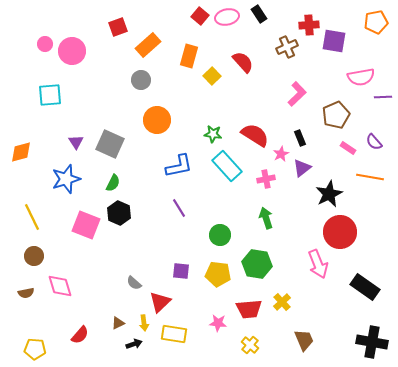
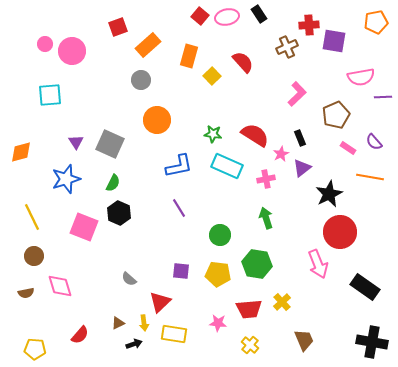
cyan rectangle at (227, 166): rotated 24 degrees counterclockwise
pink square at (86, 225): moved 2 px left, 2 px down
gray semicircle at (134, 283): moved 5 px left, 4 px up
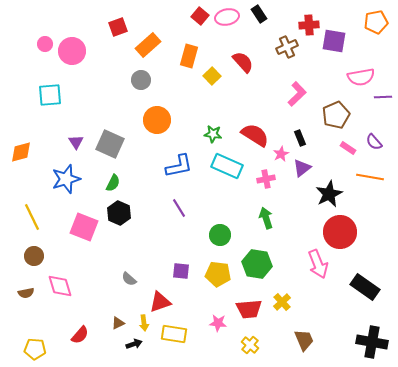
red triangle at (160, 302): rotated 25 degrees clockwise
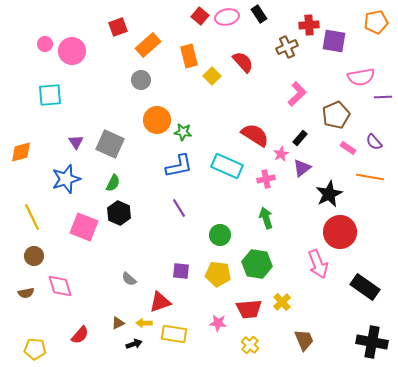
orange rectangle at (189, 56): rotated 30 degrees counterclockwise
green star at (213, 134): moved 30 px left, 2 px up
black rectangle at (300, 138): rotated 63 degrees clockwise
yellow arrow at (144, 323): rotated 98 degrees clockwise
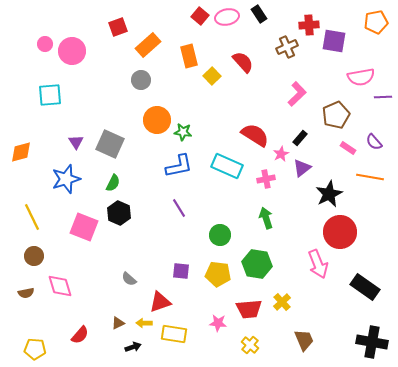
black arrow at (134, 344): moved 1 px left, 3 px down
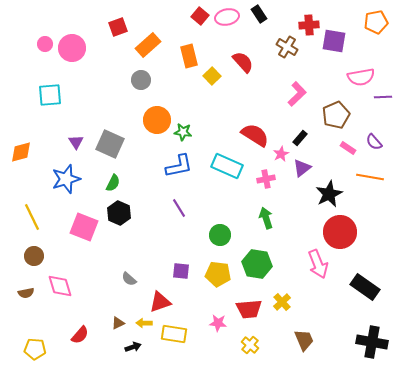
brown cross at (287, 47): rotated 35 degrees counterclockwise
pink circle at (72, 51): moved 3 px up
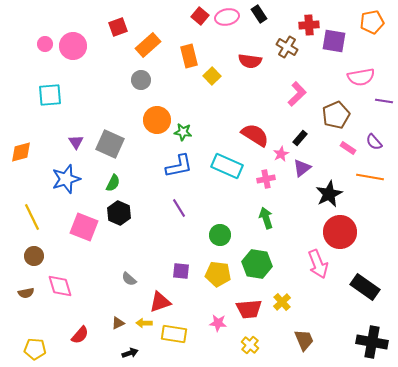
orange pentagon at (376, 22): moved 4 px left
pink circle at (72, 48): moved 1 px right, 2 px up
red semicircle at (243, 62): moved 7 px right, 1 px up; rotated 140 degrees clockwise
purple line at (383, 97): moved 1 px right, 4 px down; rotated 12 degrees clockwise
black arrow at (133, 347): moved 3 px left, 6 px down
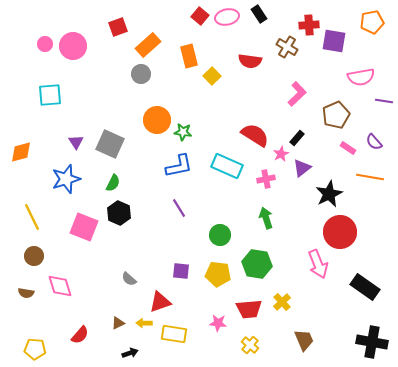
gray circle at (141, 80): moved 6 px up
black rectangle at (300, 138): moved 3 px left
brown semicircle at (26, 293): rotated 21 degrees clockwise
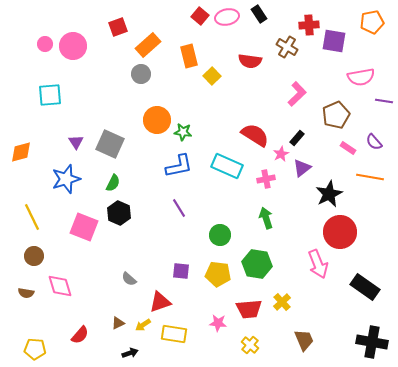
yellow arrow at (144, 323): moved 1 px left, 2 px down; rotated 35 degrees counterclockwise
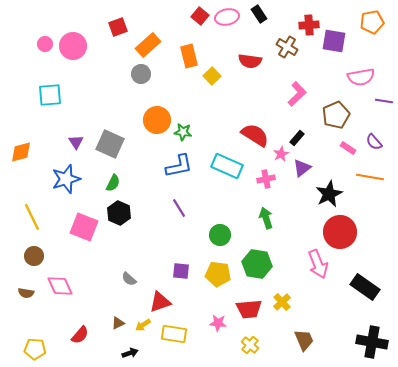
pink diamond at (60, 286): rotated 8 degrees counterclockwise
